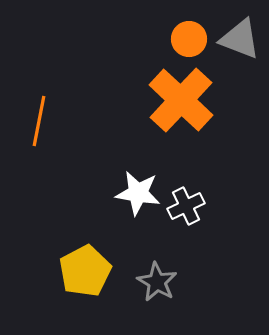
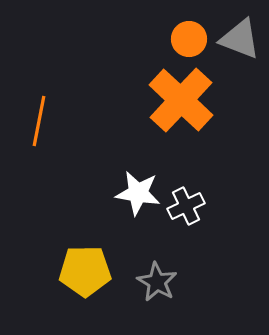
yellow pentagon: rotated 27 degrees clockwise
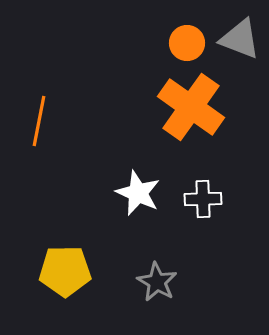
orange circle: moved 2 px left, 4 px down
orange cross: moved 10 px right, 7 px down; rotated 8 degrees counterclockwise
white star: rotated 15 degrees clockwise
white cross: moved 17 px right, 7 px up; rotated 24 degrees clockwise
yellow pentagon: moved 20 px left
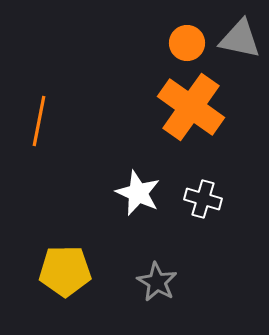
gray triangle: rotated 9 degrees counterclockwise
white cross: rotated 18 degrees clockwise
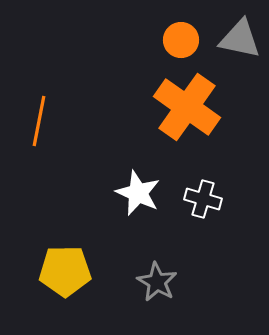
orange circle: moved 6 px left, 3 px up
orange cross: moved 4 px left
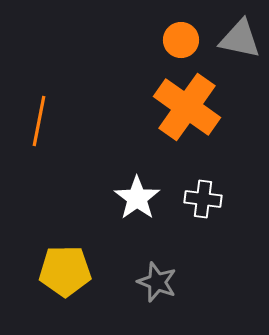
white star: moved 1 px left, 5 px down; rotated 12 degrees clockwise
white cross: rotated 9 degrees counterclockwise
gray star: rotated 9 degrees counterclockwise
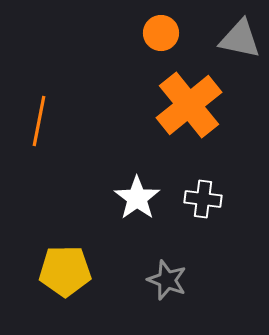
orange circle: moved 20 px left, 7 px up
orange cross: moved 2 px right, 2 px up; rotated 16 degrees clockwise
gray star: moved 10 px right, 2 px up
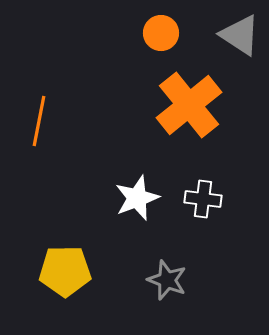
gray triangle: moved 4 px up; rotated 21 degrees clockwise
white star: rotated 15 degrees clockwise
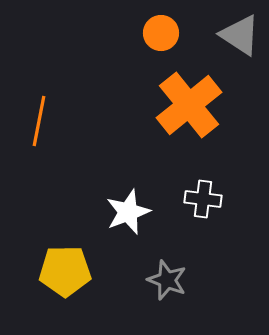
white star: moved 9 px left, 14 px down
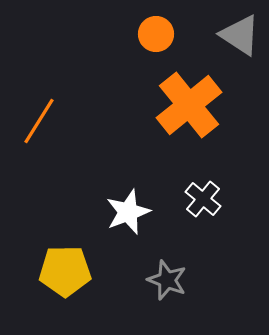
orange circle: moved 5 px left, 1 px down
orange line: rotated 21 degrees clockwise
white cross: rotated 33 degrees clockwise
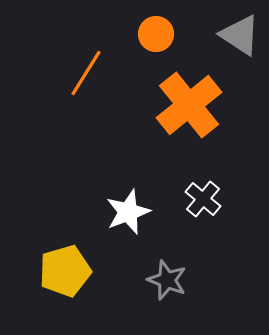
orange line: moved 47 px right, 48 px up
yellow pentagon: rotated 15 degrees counterclockwise
